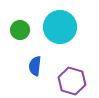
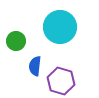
green circle: moved 4 px left, 11 px down
purple hexagon: moved 11 px left
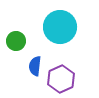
purple hexagon: moved 2 px up; rotated 20 degrees clockwise
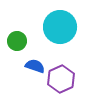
green circle: moved 1 px right
blue semicircle: rotated 102 degrees clockwise
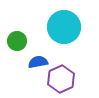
cyan circle: moved 4 px right
blue semicircle: moved 3 px right, 4 px up; rotated 30 degrees counterclockwise
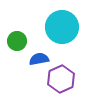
cyan circle: moved 2 px left
blue semicircle: moved 1 px right, 3 px up
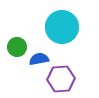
green circle: moved 6 px down
purple hexagon: rotated 20 degrees clockwise
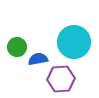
cyan circle: moved 12 px right, 15 px down
blue semicircle: moved 1 px left
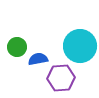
cyan circle: moved 6 px right, 4 px down
purple hexagon: moved 1 px up
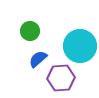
green circle: moved 13 px right, 16 px up
blue semicircle: rotated 30 degrees counterclockwise
